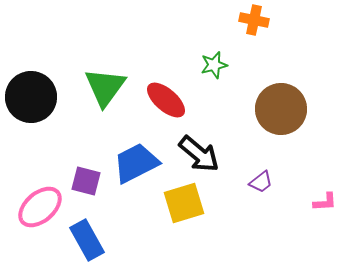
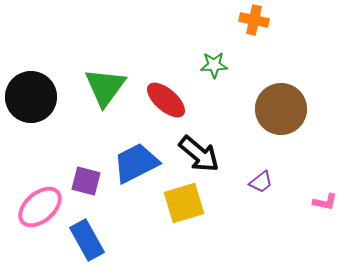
green star: rotated 12 degrees clockwise
pink L-shape: rotated 15 degrees clockwise
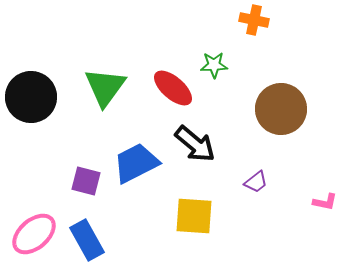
red ellipse: moved 7 px right, 12 px up
black arrow: moved 4 px left, 10 px up
purple trapezoid: moved 5 px left
yellow square: moved 10 px right, 13 px down; rotated 21 degrees clockwise
pink ellipse: moved 6 px left, 27 px down
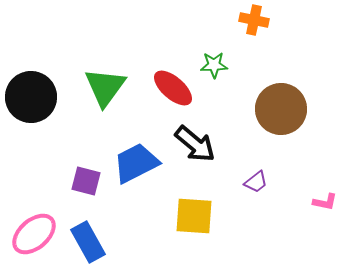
blue rectangle: moved 1 px right, 2 px down
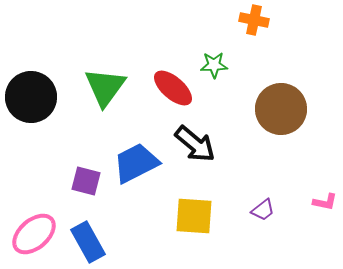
purple trapezoid: moved 7 px right, 28 px down
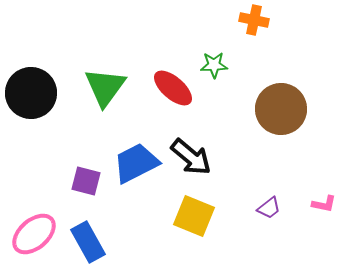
black circle: moved 4 px up
black arrow: moved 4 px left, 13 px down
pink L-shape: moved 1 px left, 2 px down
purple trapezoid: moved 6 px right, 2 px up
yellow square: rotated 18 degrees clockwise
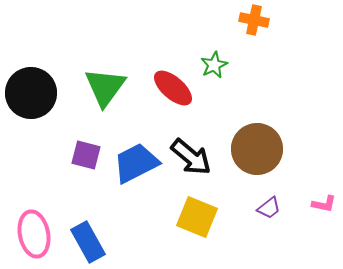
green star: rotated 24 degrees counterclockwise
brown circle: moved 24 px left, 40 px down
purple square: moved 26 px up
yellow square: moved 3 px right, 1 px down
pink ellipse: rotated 60 degrees counterclockwise
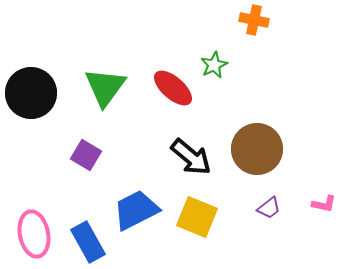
purple square: rotated 16 degrees clockwise
blue trapezoid: moved 47 px down
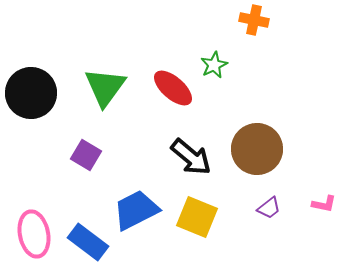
blue rectangle: rotated 24 degrees counterclockwise
